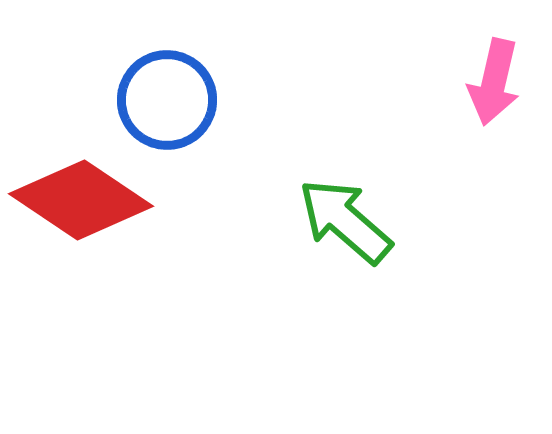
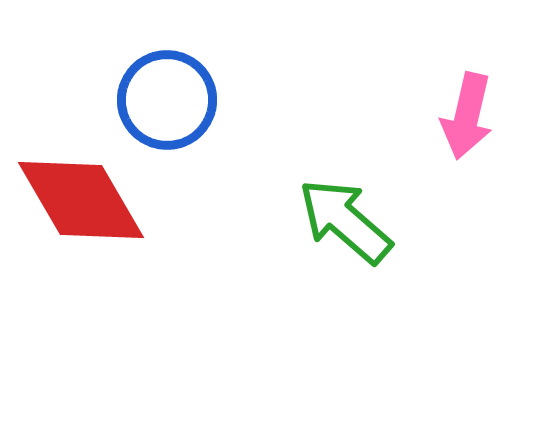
pink arrow: moved 27 px left, 34 px down
red diamond: rotated 26 degrees clockwise
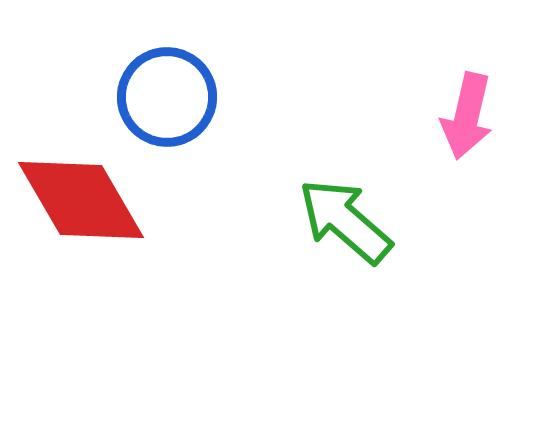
blue circle: moved 3 px up
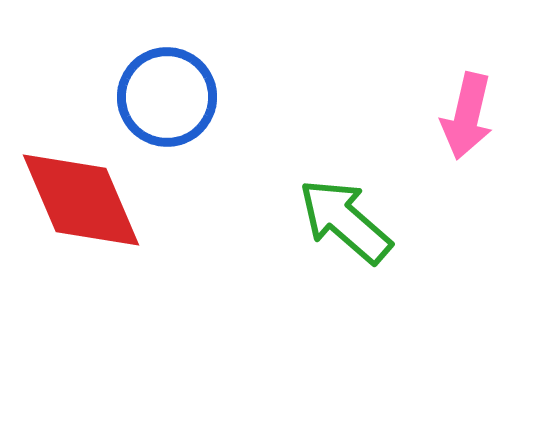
red diamond: rotated 7 degrees clockwise
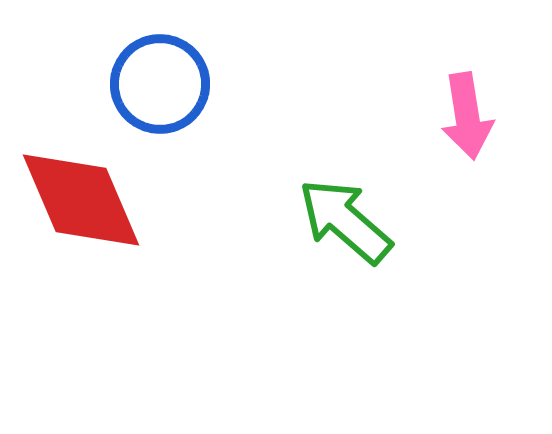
blue circle: moved 7 px left, 13 px up
pink arrow: rotated 22 degrees counterclockwise
